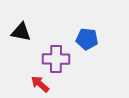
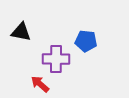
blue pentagon: moved 1 px left, 2 px down
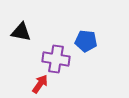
purple cross: rotated 8 degrees clockwise
red arrow: rotated 84 degrees clockwise
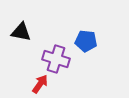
purple cross: rotated 8 degrees clockwise
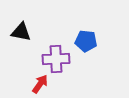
purple cross: rotated 20 degrees counterclockwise
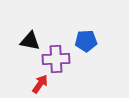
black triangle: moved 9 px right, 9 px down
blue pentagon: rotated 10 degrees counterclockwise
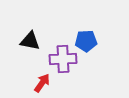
purple cross: moved 7 px right
red arrow: moved 2 px right, 1 px up
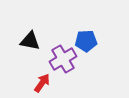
purple cross: rotated 28 degrees counterclockwise
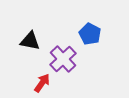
blue pentagon: moved 4 px right, 7 px up; rotated 30 degrees clockwise
purple cross: rotated 12 degrees counterclockwise
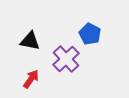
purple cross: moved 3 px right
red arrow: moved 11 px left, 4 px up
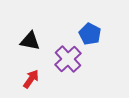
purple cross: moved 2 px right
